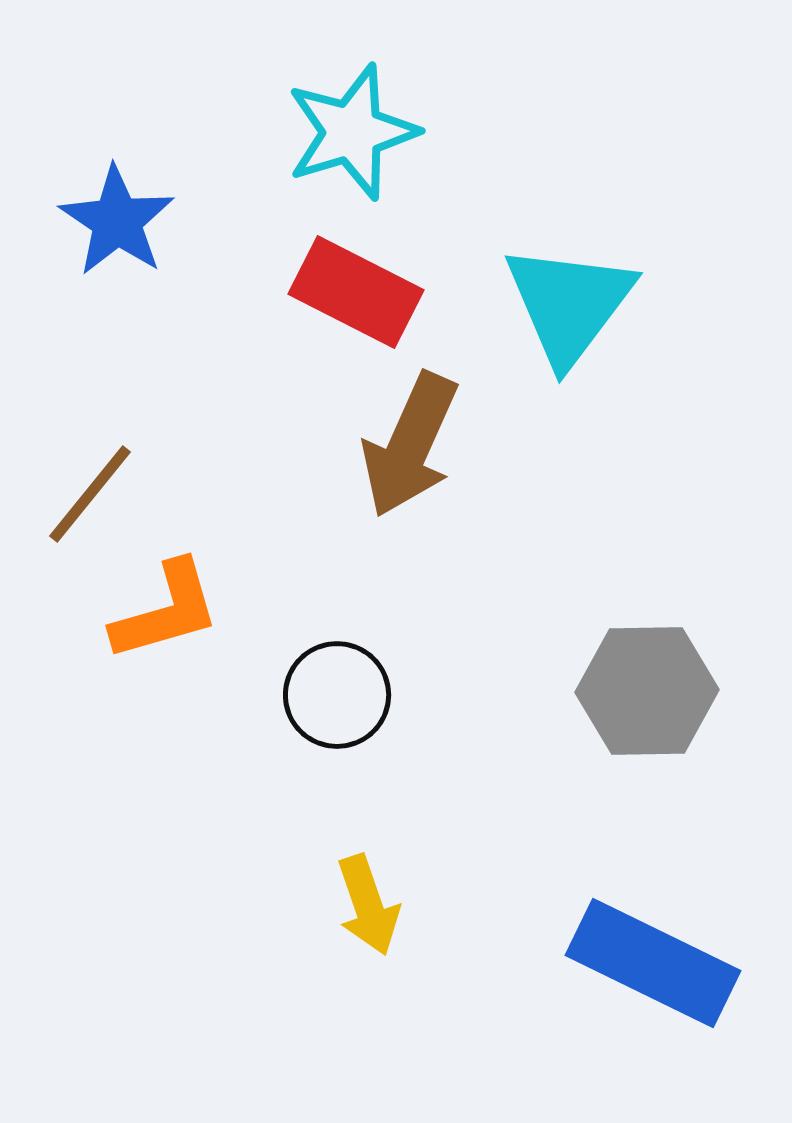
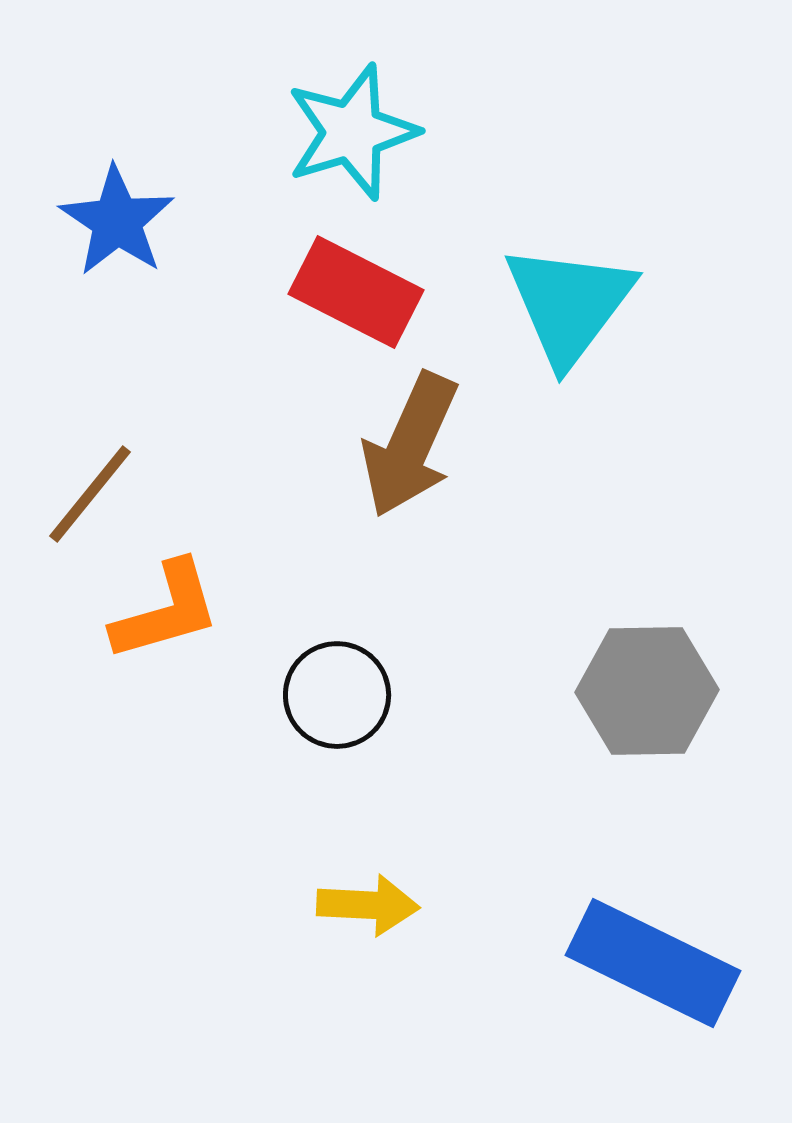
yellow arrow: rotated 68 degrees counterclockwise
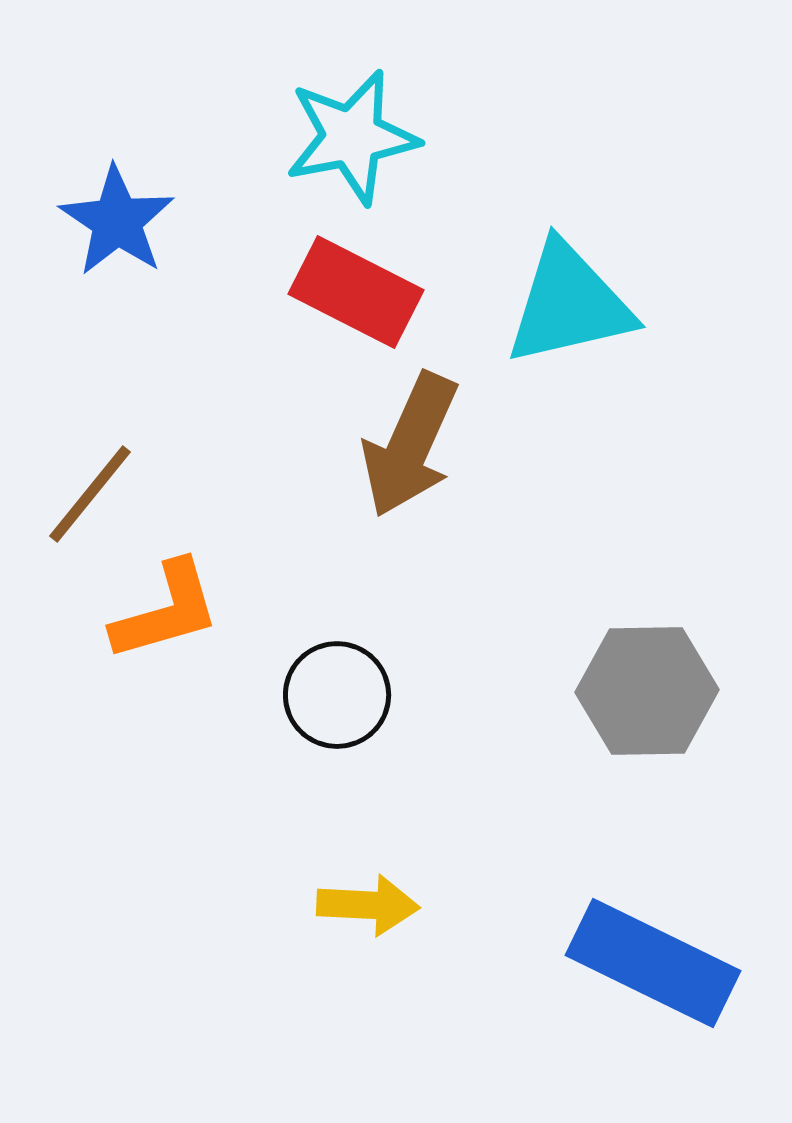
cyan star: moved 5 px down; rotated 6 degrees clockwise
cyan triangle: rotated 40 degrees clockwise
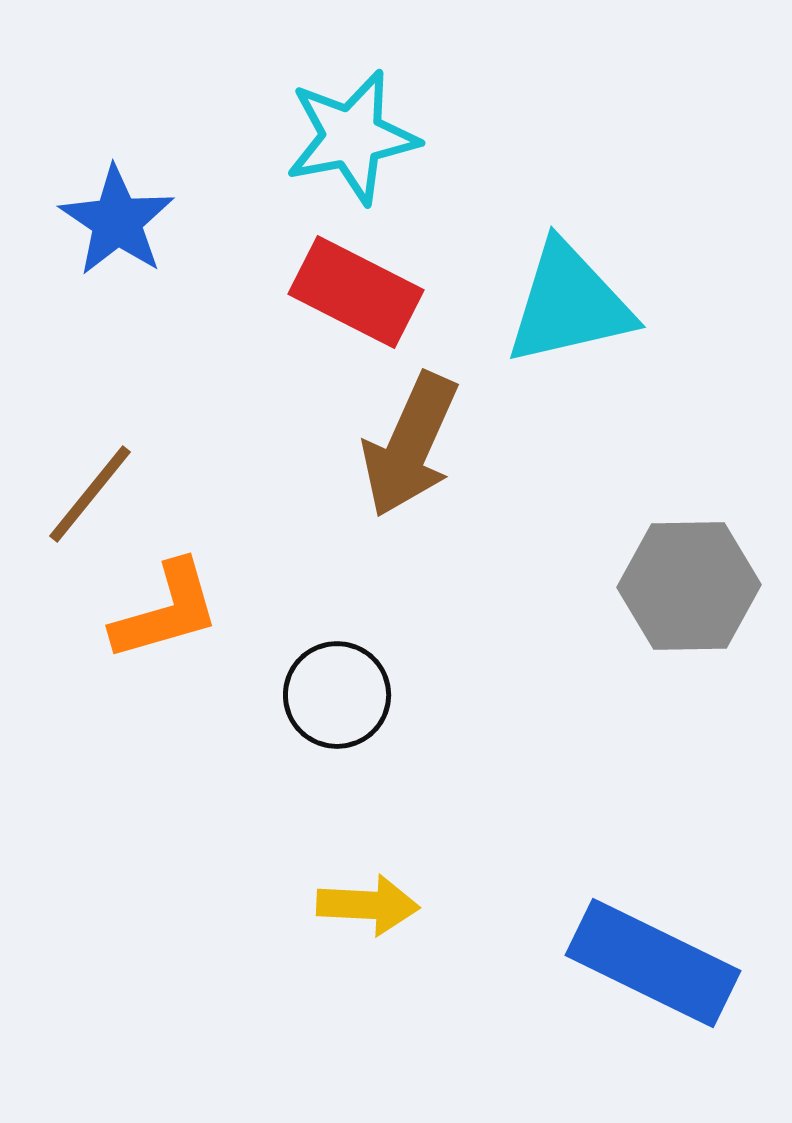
gray hexagon: moved 42 px right, 105 px up
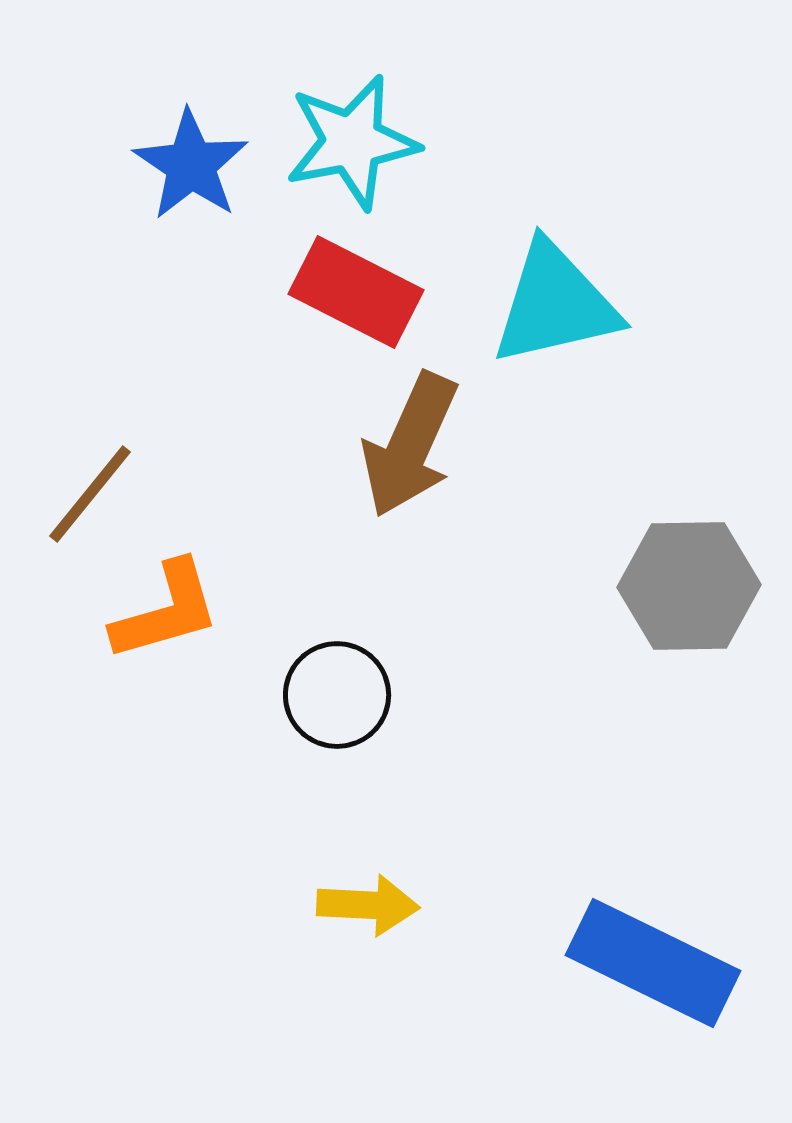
cyan star: moved 5 px down
blue star: moved 74 px right, 56 px up
cyan triangle: moved 14 px left
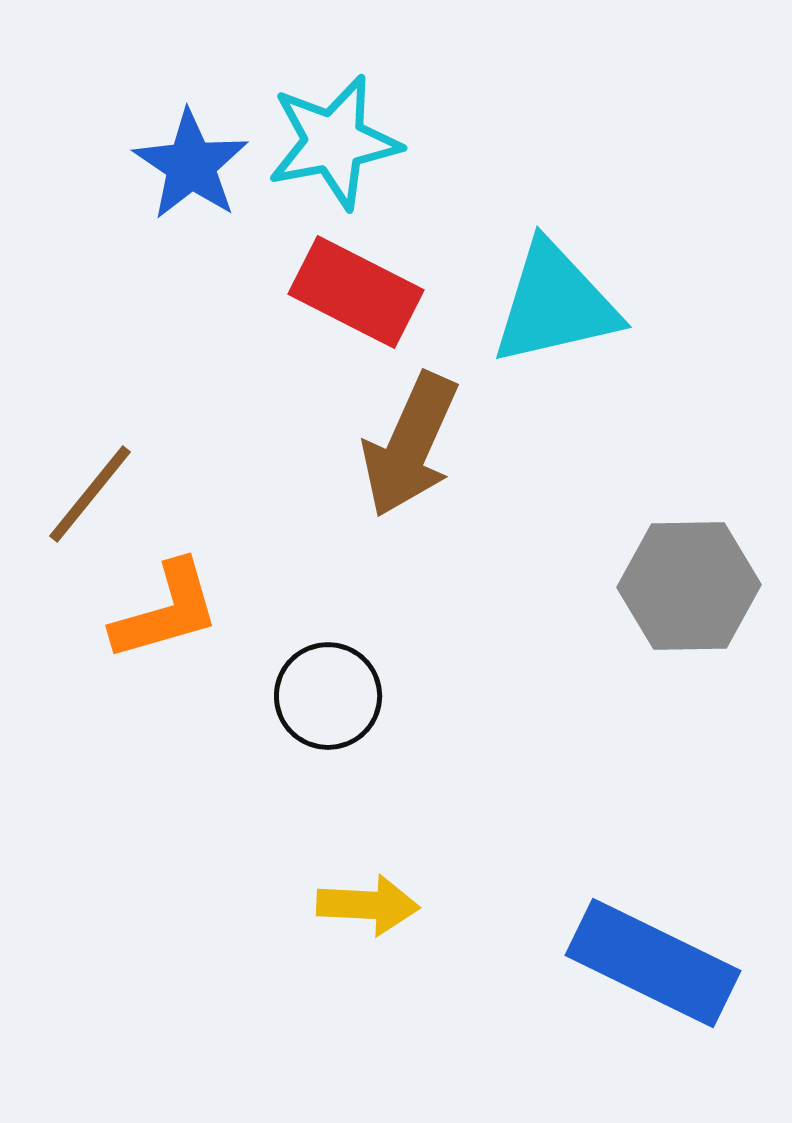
cyan star: moved 18 px left
black circle: moved 9 px left, 1 px down
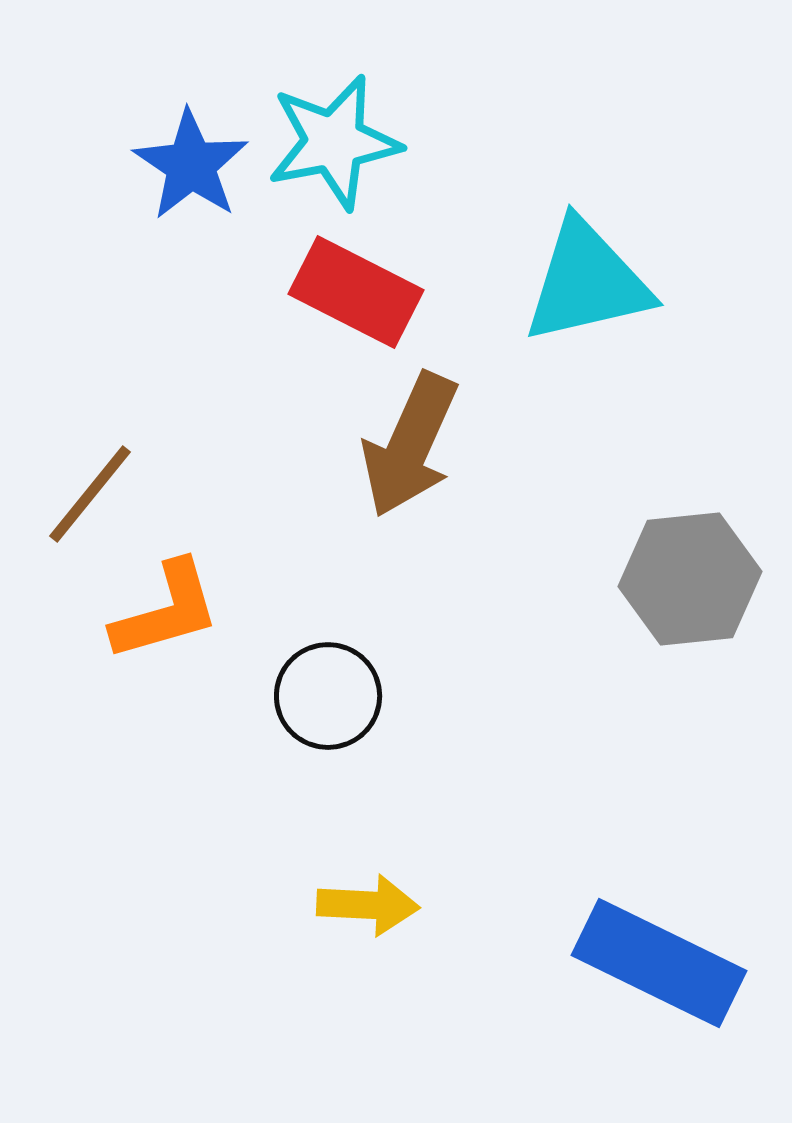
cyan triangle: moved 32 px right, 22 px up
gray hexagon: moved 1 px right, 7 px up; rotated 5 degrees counterclockwise
blue rectangle: moved 6 px right
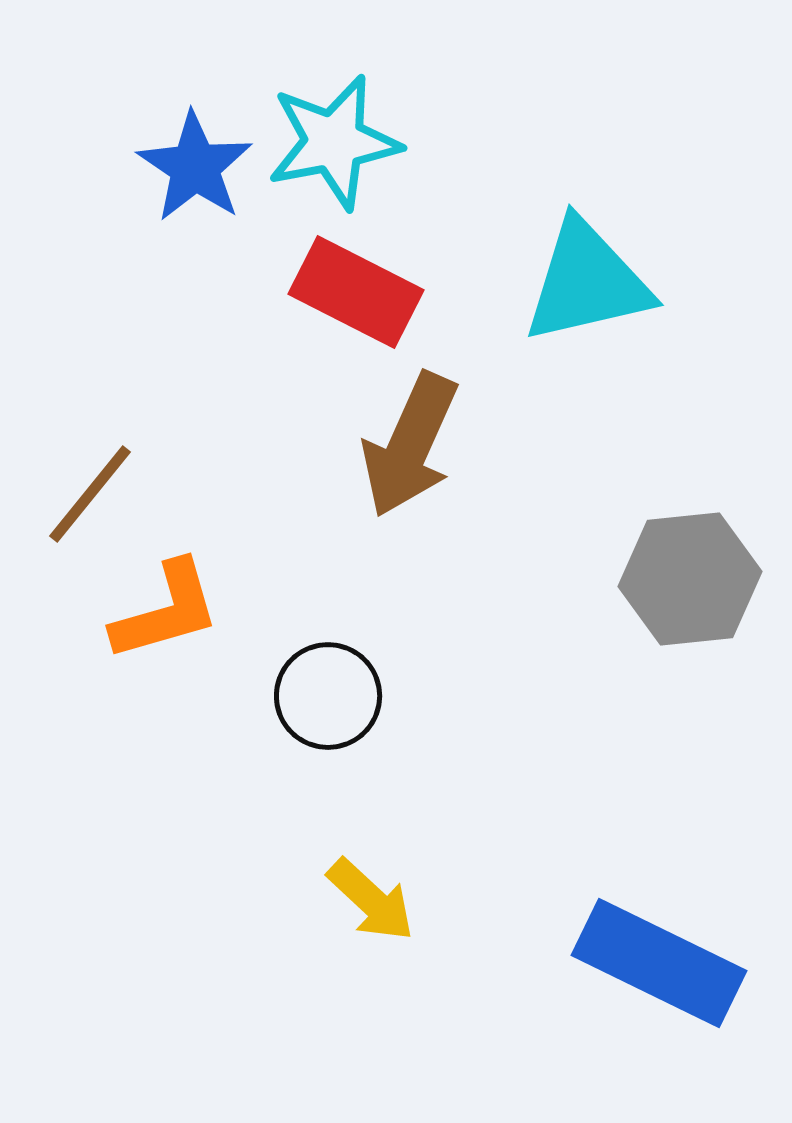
blue star: moved 4 px right, 2 px down
yellow arrow: moved 3 px right, 5 px up; rotated 40 degrees clockwise
